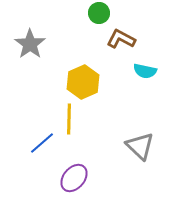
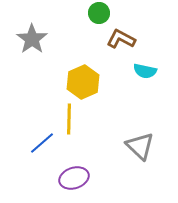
gray star: moved 2 px right, 5 px up
purple ellipse: rotated 32 degrees clockwise
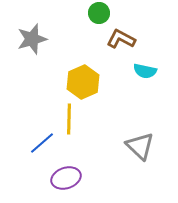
gray star: rotated 20 degrees clockwise
purple ellipse: moved 8 px left
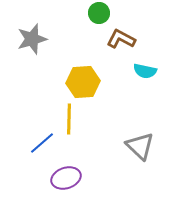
yellow hexagon: rotated 20 degrees clockwise
